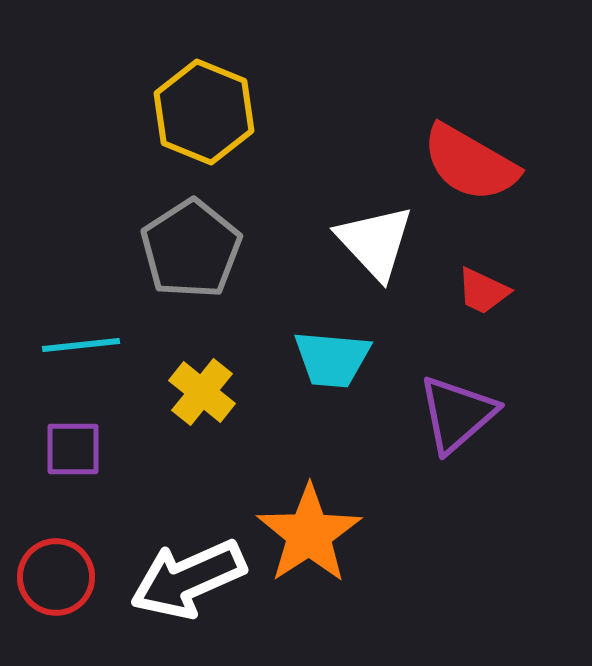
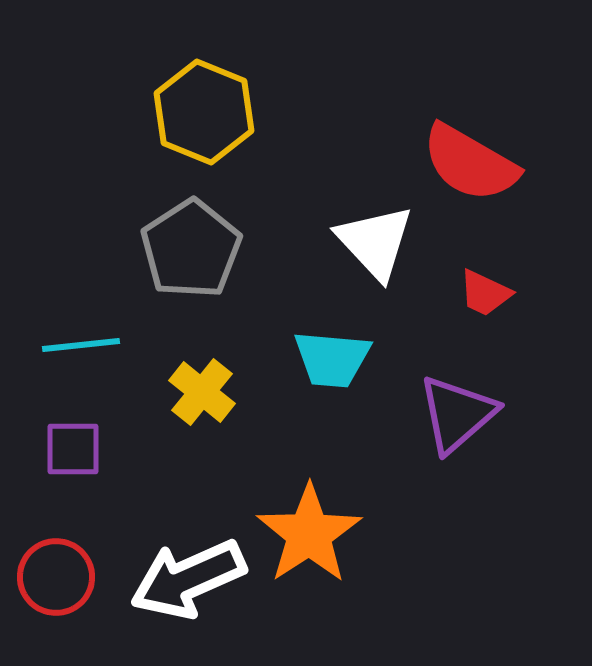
red trapezoid: moved 2 px right, 2 px down
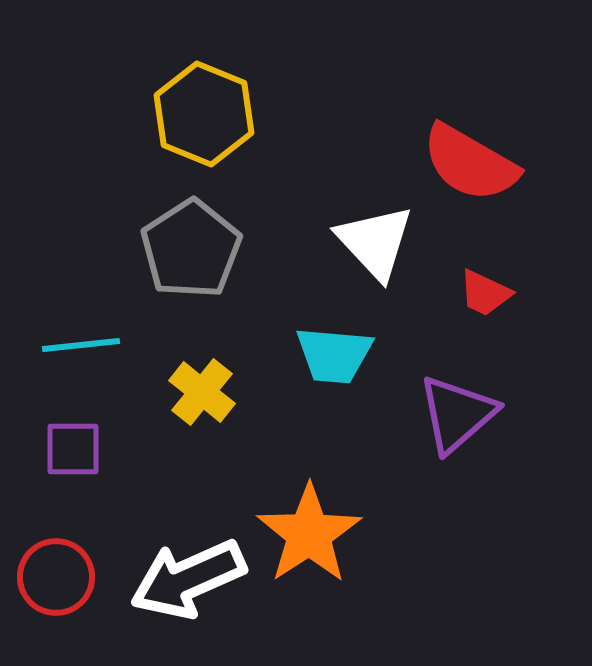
yellow hexagon: moved 2 px down
cyan trapezoid: moved 2 px right, 4 px up
